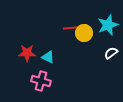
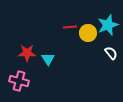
red line: moved 1 px up
yellow circle: moved 4 px right
white semicircle: rotated 88 degrees clockwise
cyan triangle: moved 2 px down; rotated 32 degrees clockwise
pink cross: moved 22 px left
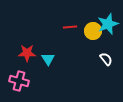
cyan star: moved 1 px up
yellow circle: moved 5 px right, 2 px up
white semicircle: moved 5 px left, 6 px down
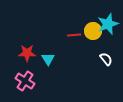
red line: moved 4 px right, 8 px down
pink cross: moved 6 px right; rotated 18 degrees clockwise
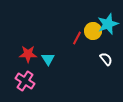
red line: moved 3 px right, 3 px down; rotated 56 degrees counterclockwise
red star: moved 1 px right, 1 px down
